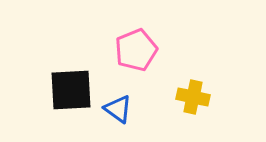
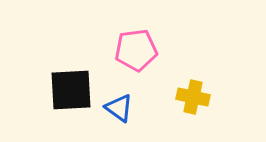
pink pentagon: rotated 15 degrees clockwise
blue triangle: moved 1 px right, 1 px up
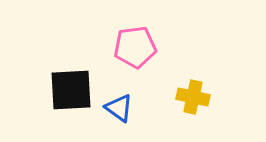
pink pentagon: moved 1 px left, 3 px up
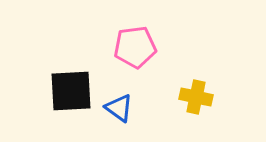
black square: moved 1 px down
yellow cross: moved 3 px right
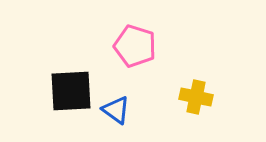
pink pentagon: moved 1 px up; rotated 24 degrees clockwise
blue triangle: moved 3 px left, 2 px down
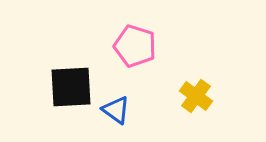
black square: moved 4 px up
yellow cross: moved 1 px up; rotated 24 degrees clockwise
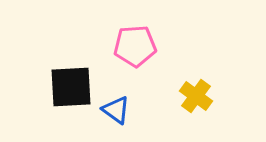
pink pentagon: rotated 21 degrees counterclockwise
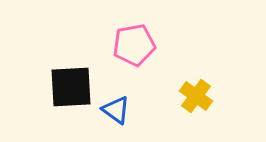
pink pentagon: moved 1 px left, 1 px up; rotated 6 degrees counterclockwise
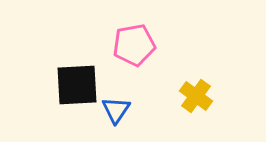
black square: moved 6 px right, 2 px up
blue triangle: rotated 28 degrees clockwise
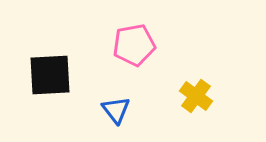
black square: moved 27 px left, 10 px up
blue triangle: rotated 12 degrees counterclockwise
